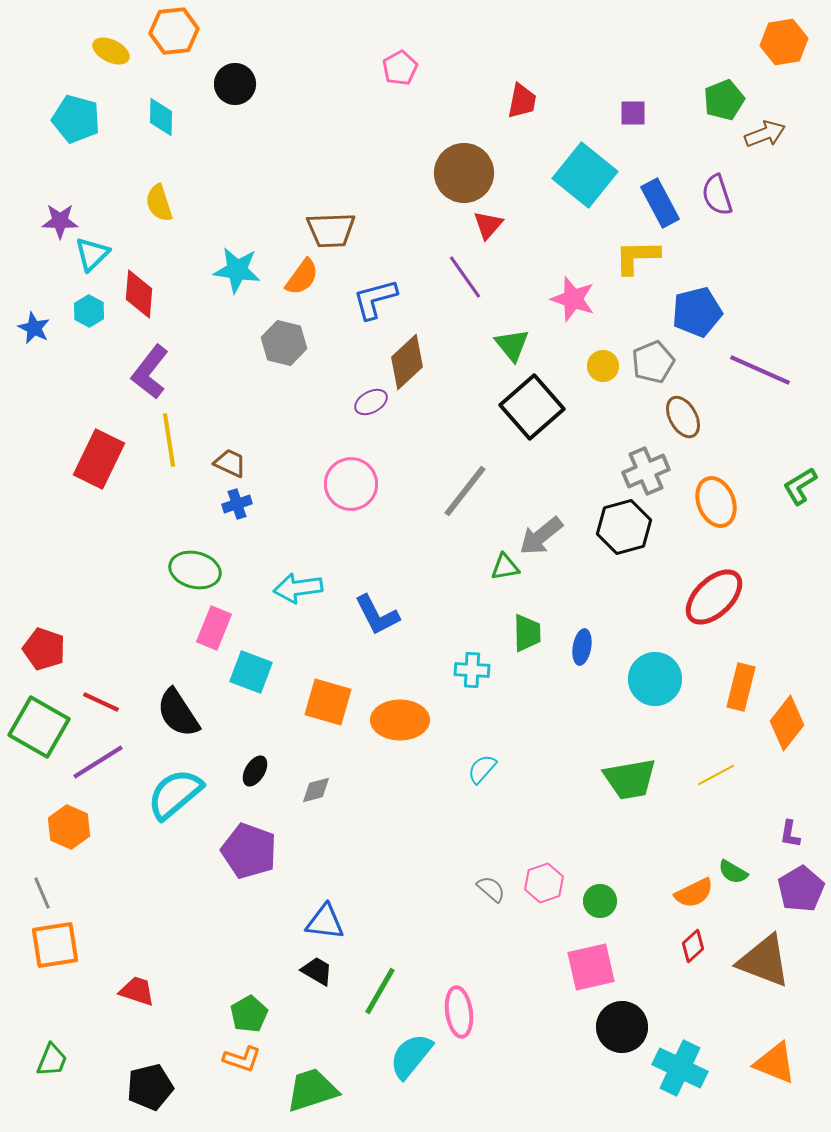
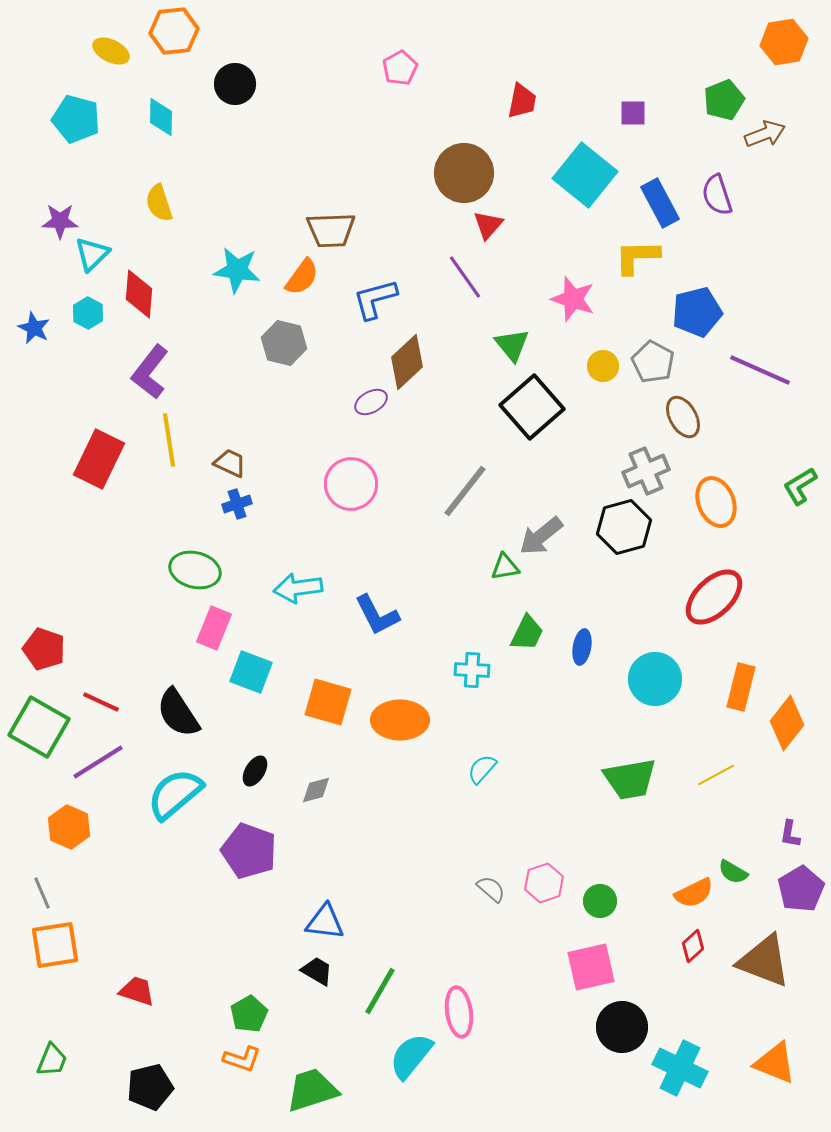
cyan hexagon at (89, 311): moved 1 px left, 2 px down
gray pentagon at (653, 362): rotated 21 degrees counterclockwise
green trapezoid at (527, 633): rotated 27 degrees clockwise
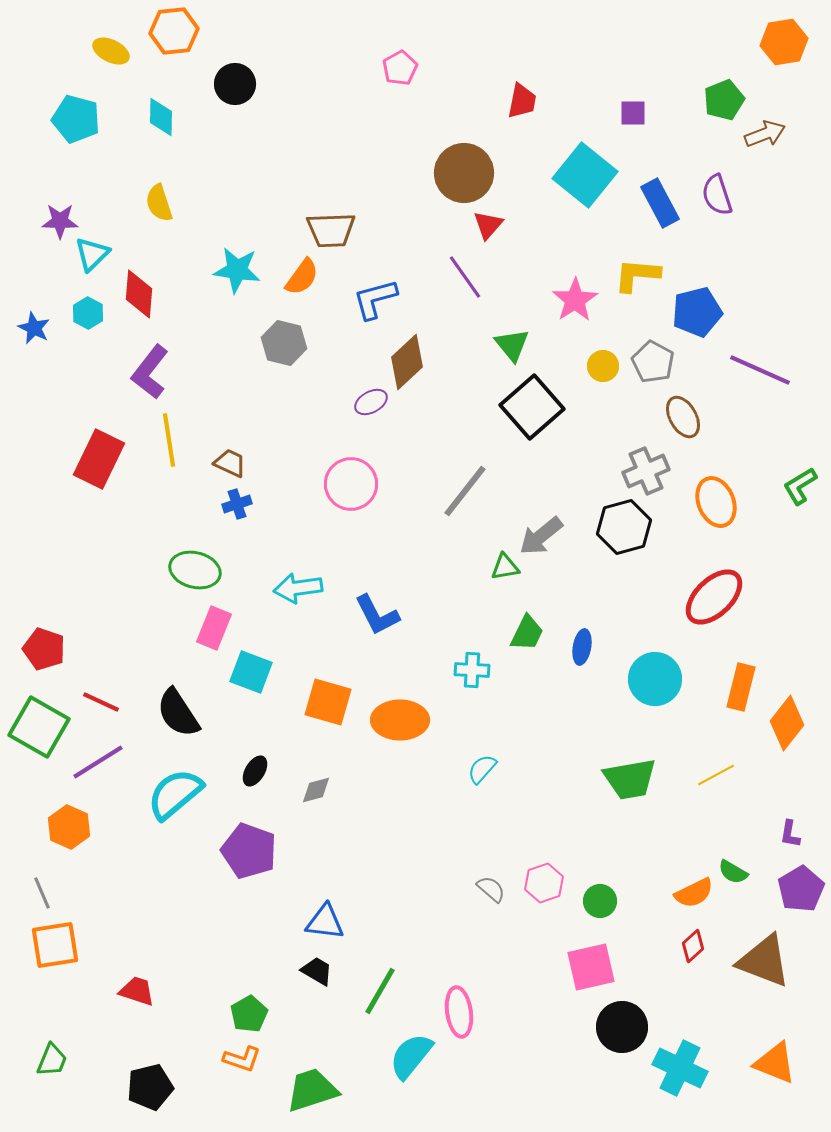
yellow L-shape at (637, 257): moved 18 px down; rotated 6 degrees clockwise
pink star at (573, 299): moved 2 px right, 1 px down; rotated 21 degrees clockwise
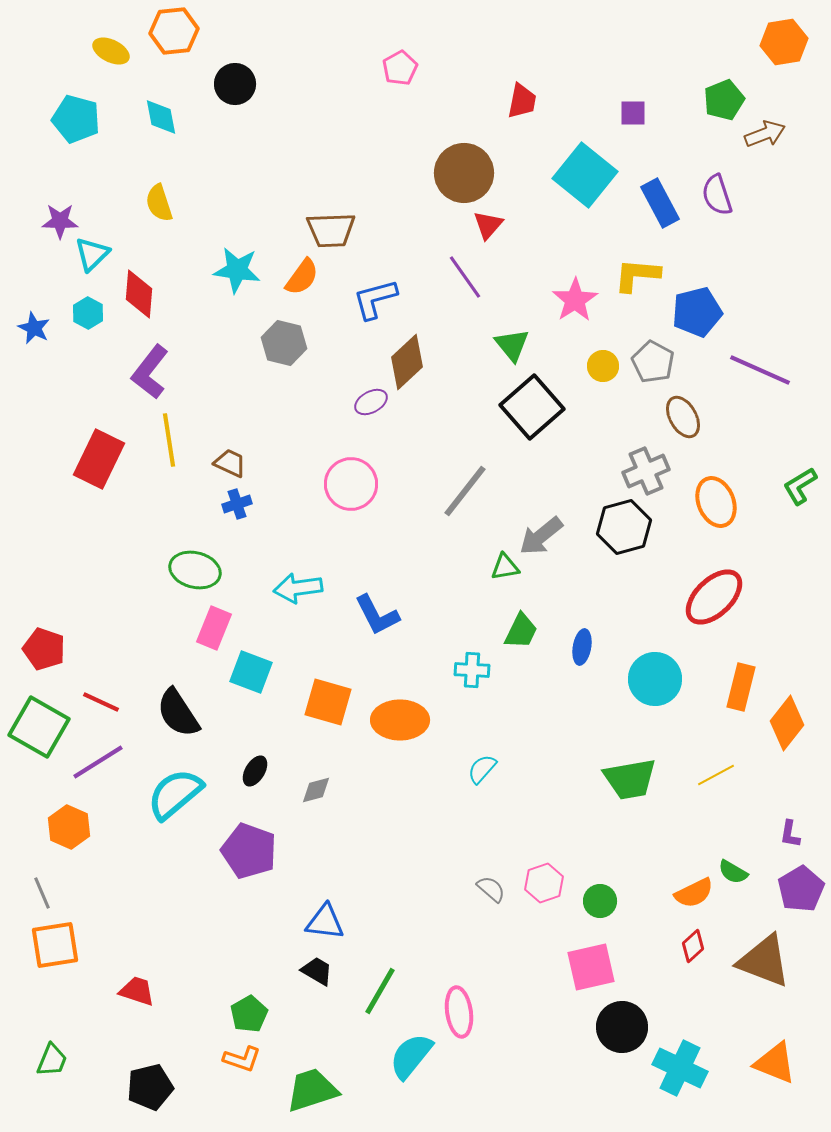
cyan diamond at (161, 117): rotated 12 degrees counterclockwise
green trapezoid at (527, 633): moved 6 px left, 2 px up
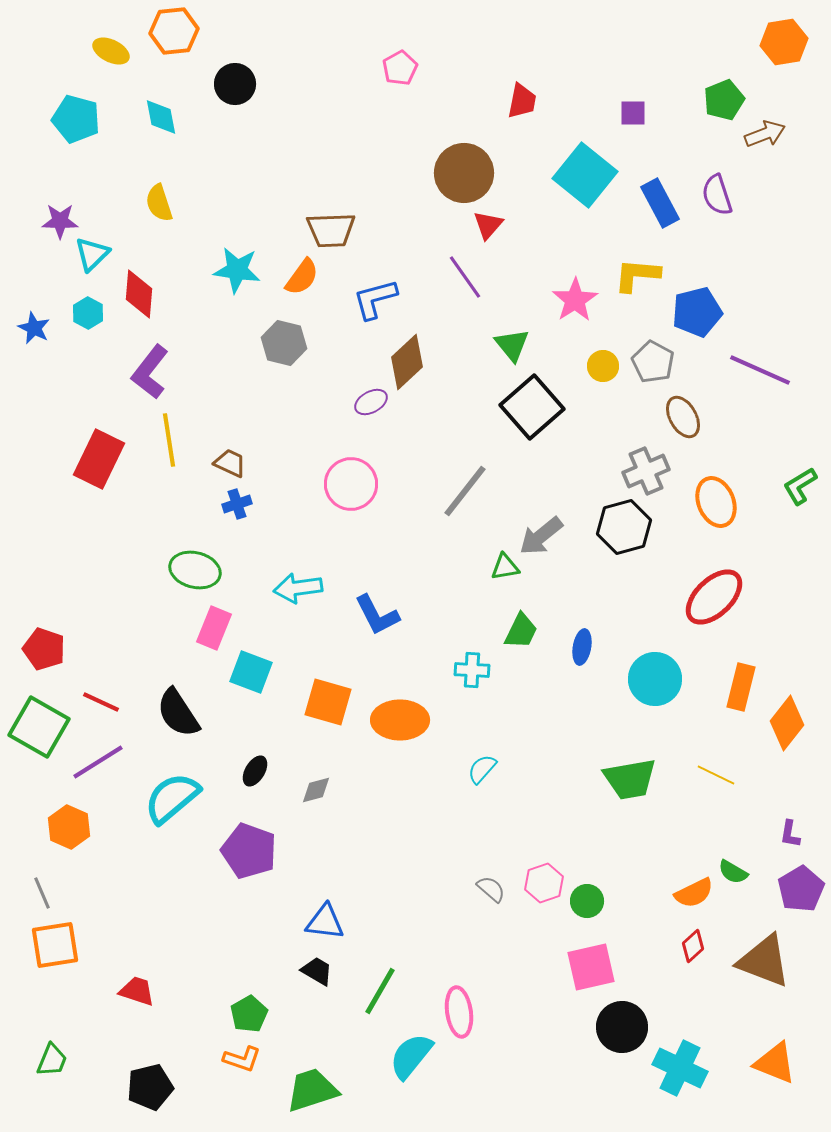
yellow line at (716, 775): rotated 54 degrees clockwise
cyan semicircle at (175, 794): moved 3 px left, 4 px down
green circle at (600, 901): moved 13 px left
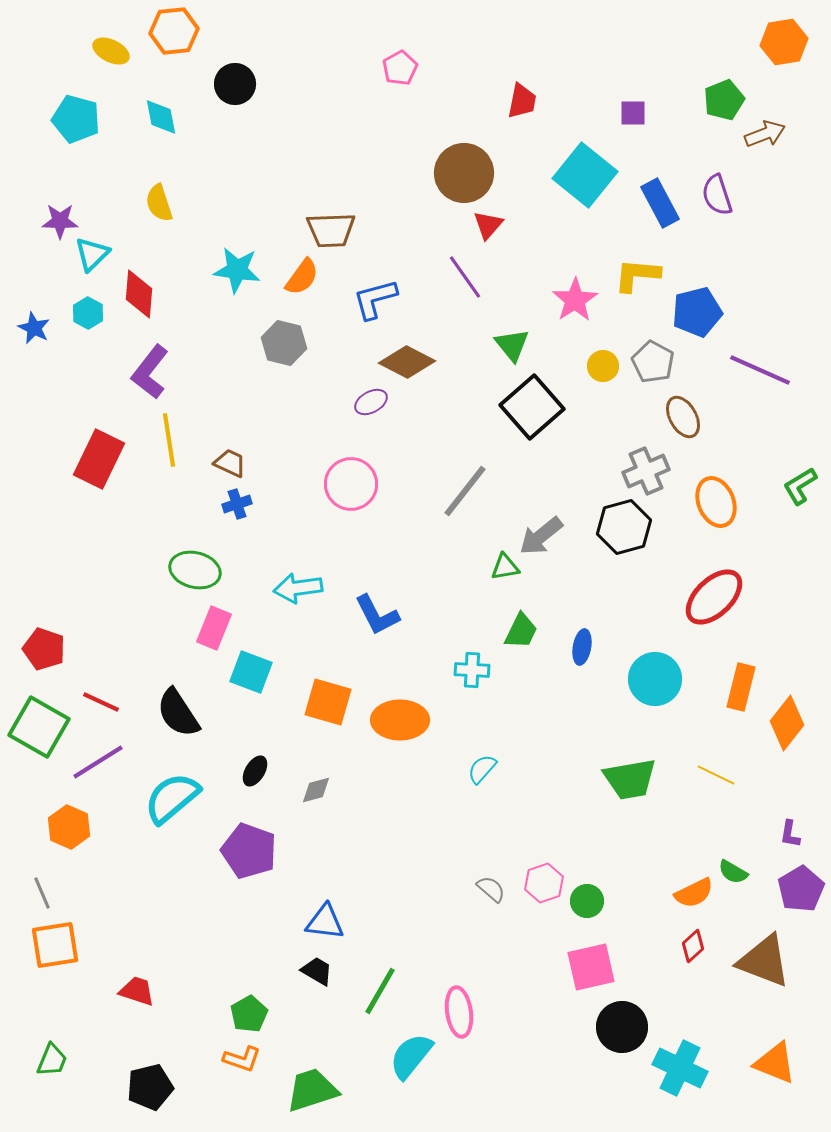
brown diamond at (407, 362): rotated 70 degrees clockwise
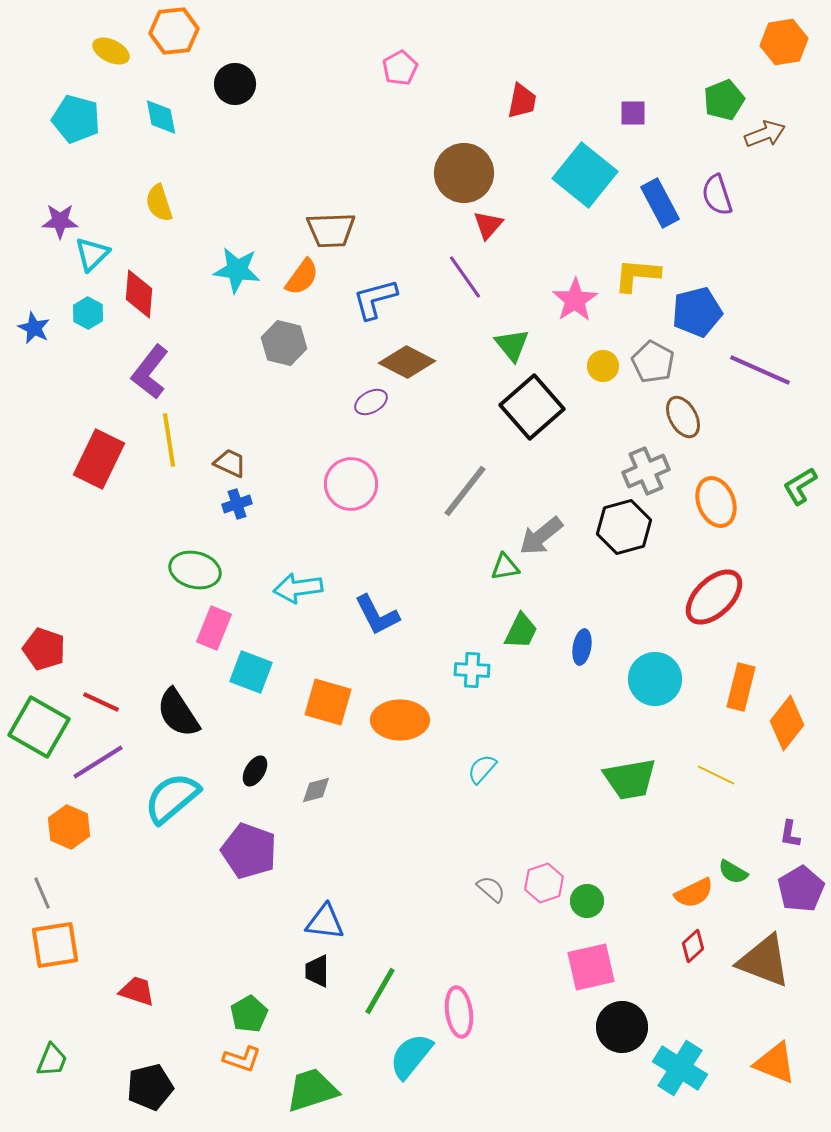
black trapezoid at (317, 971): rotated 120 degrees counterclockwise
cyan cross at (680, 1068): rotated 6 degrees clockwise
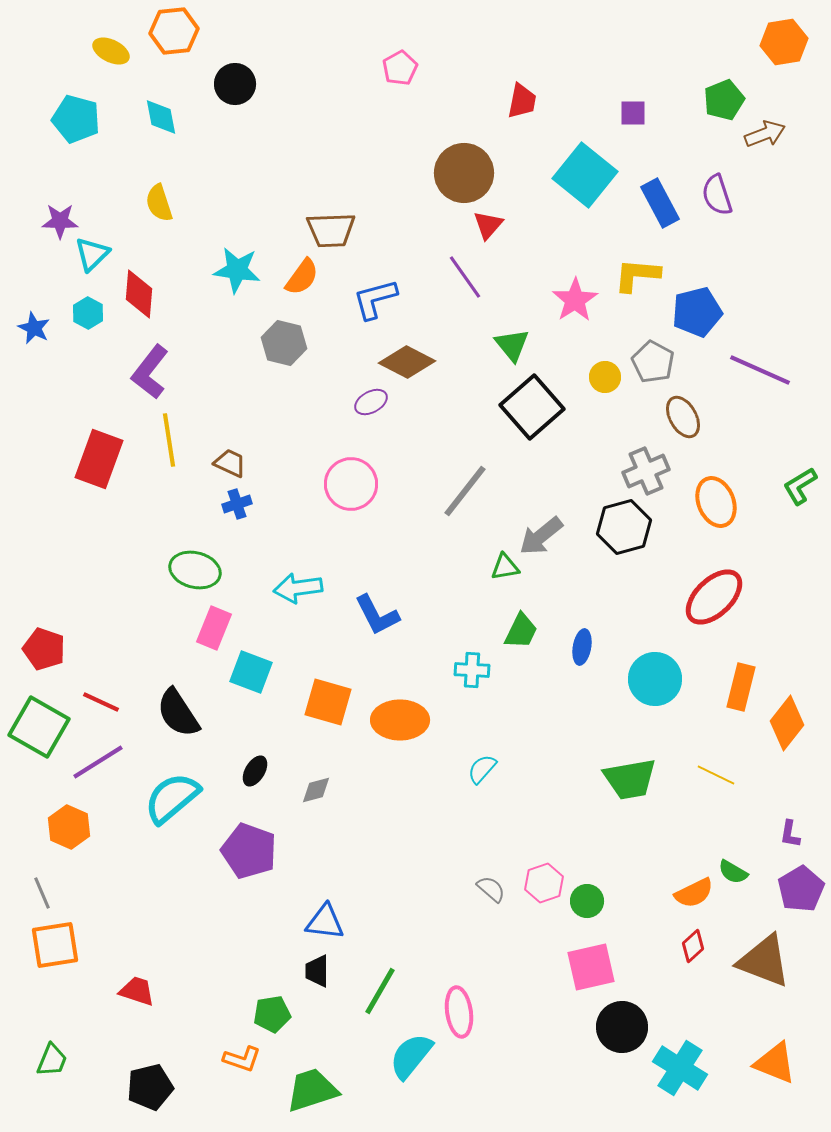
yellow circle at (603, 366): moved 2 px right, 11 px down
red rectangle at (99, 459): rotated 6 degrees counterclockwise
green pentagon at (249, 1014): moved 23 px right; rotated 21 degrees clockwise
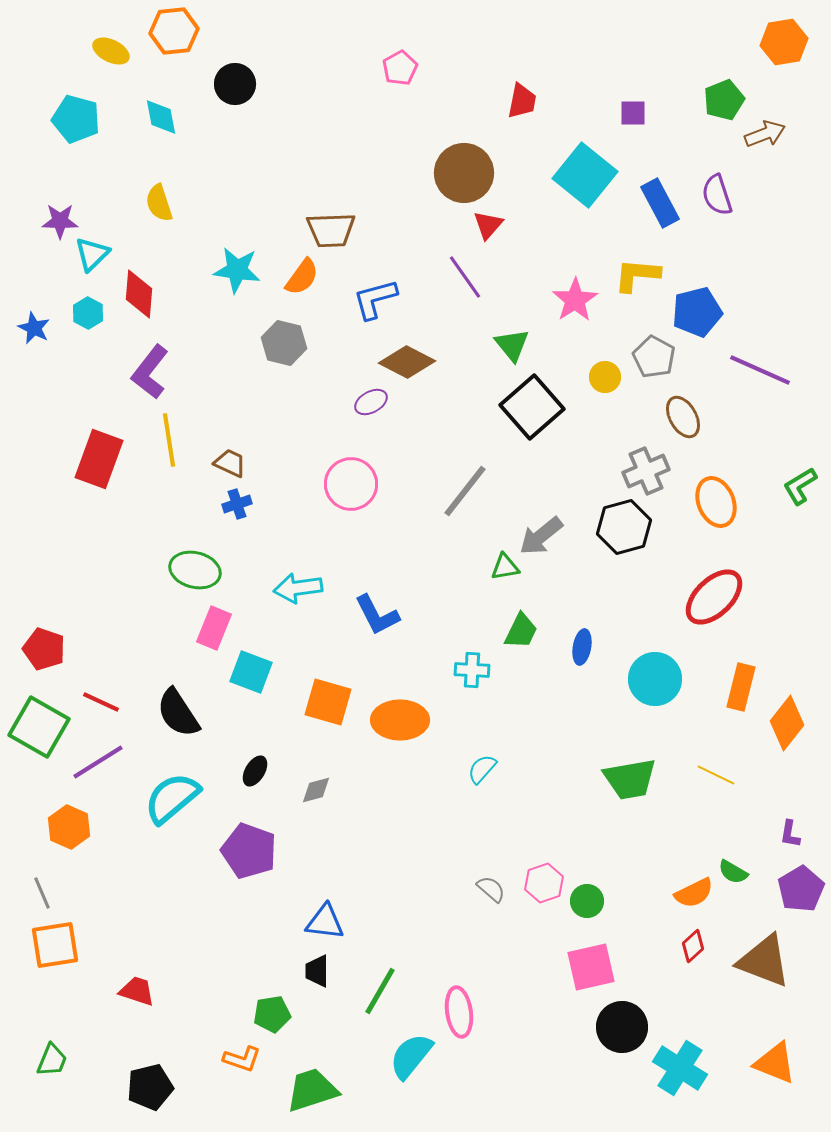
gray pentagon at (653, 362): moved 1 px right, 5 px up
